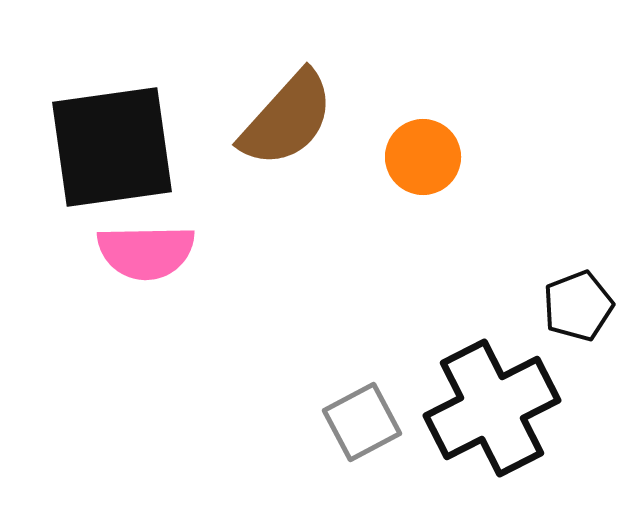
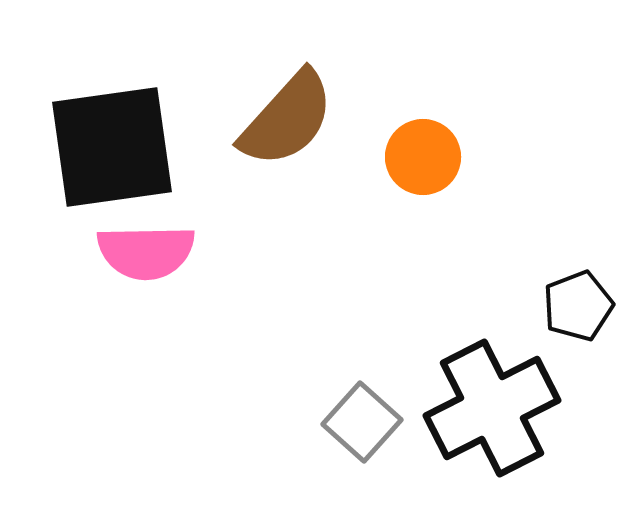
gray square: rotated 20 degrees counterclockwise
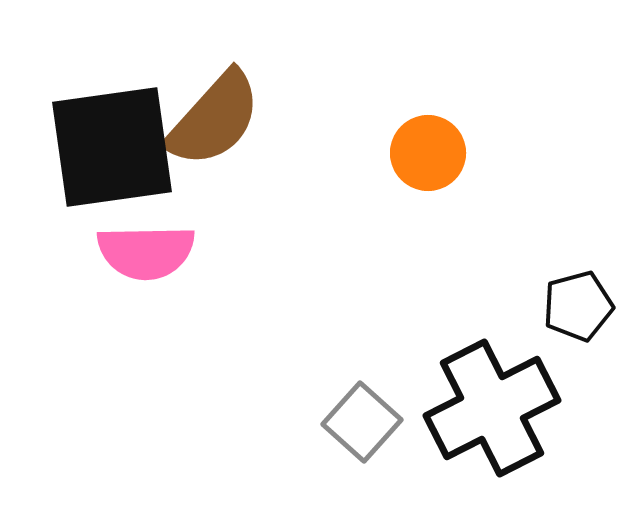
brown semicircle: moved 73 px left
orange circle: moved 5 px right, 4 px up
black pentagon: rotated 6 degrees clockwise
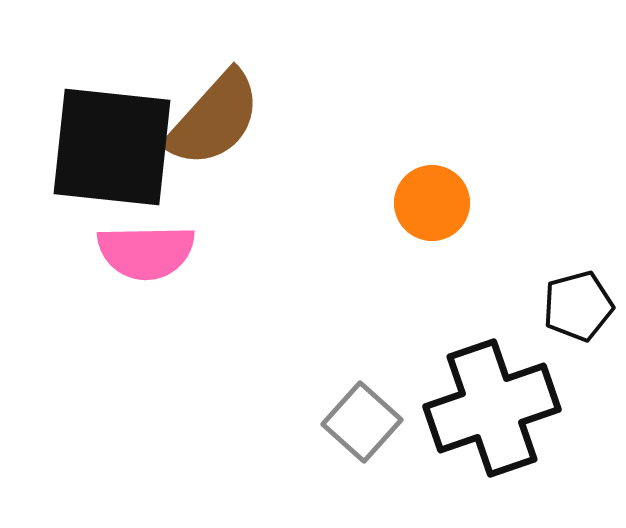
black square: rotated 14 degrees clockwise
orange circle: moved 4 px right, 50 px down
black cross: rotated 8 degrees clockwise
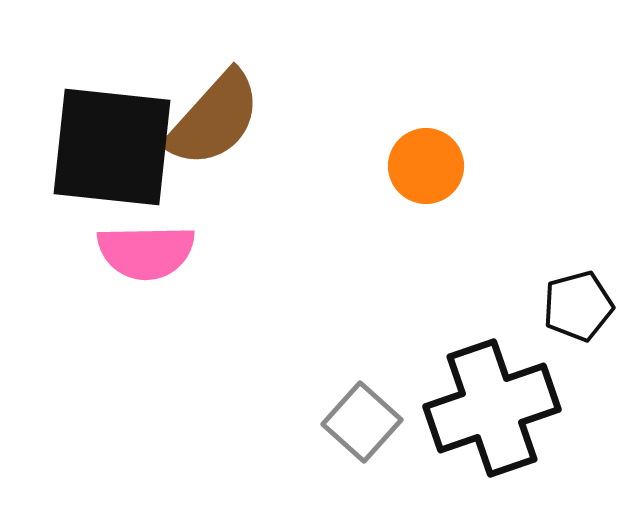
orange circle: moved 6 px left, 37 px up
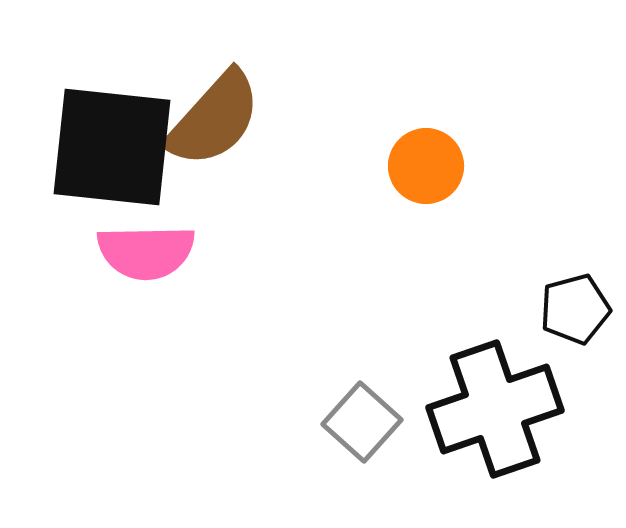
black pentagon: moved 3 px left, 3 px down
black cross: moved 3 px right, 1 px down
